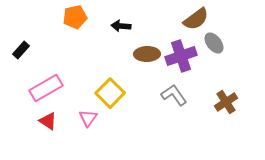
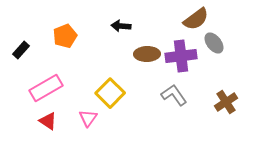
orange pentagon: moved 10 px left, 19 px down; rotated 10 degrees counterclockwise
purple cross: rotated 12 degrees clockwise
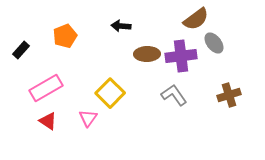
brown cross: moved 3 px right, 7 px up; rotated 15 degrees clockwise
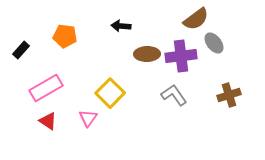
orange pentagon: rotated 30 degrees clockwise
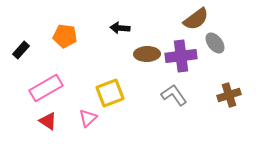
black arrow: moved 1 px left, 2 px down
gray ellipse: moved 1 px right
yellow square: rotated 24 degrees clockwise
pink triangle: rotated 12 degrees clockwise
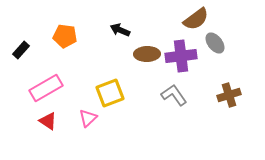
black arrow: moved 2 px down; rotated 18 degrees clockwise
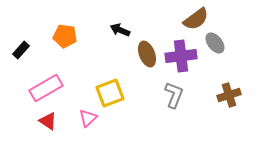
brown ellipse: rotated 70 degrees clockwise
gray L-shape: rotated 56 degrees clockwise
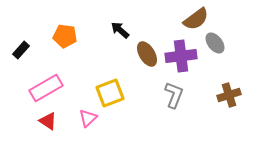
black arrow: rotated 18 degrees clockwise
brown ellipse: rotated 10 degrees counterclockwise
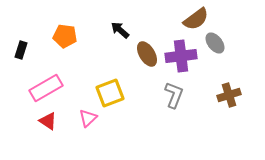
black rectangle: rotated 24 degrees counterclockwise
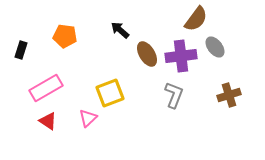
brown semicircle: rotated 16 degrees counterclockwise
gray ellipse: moved 4 px down
